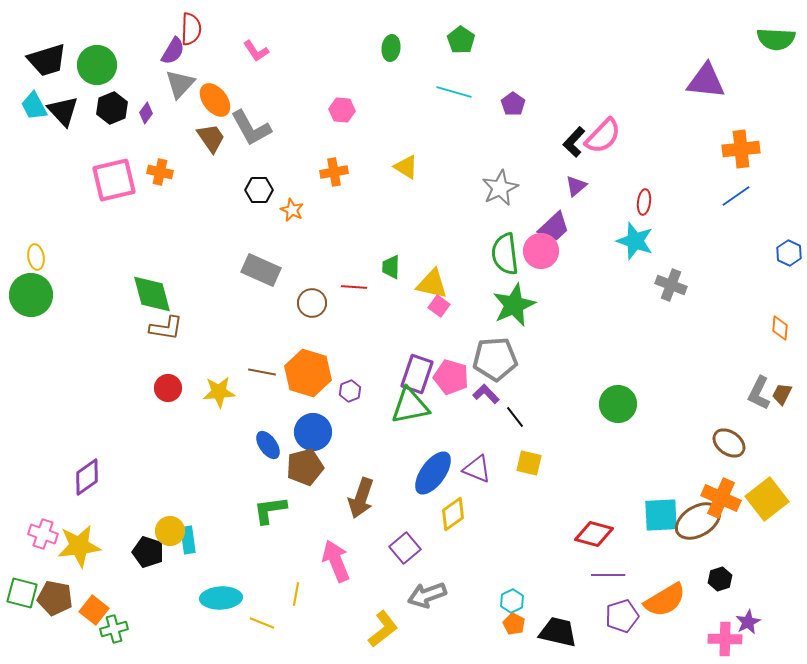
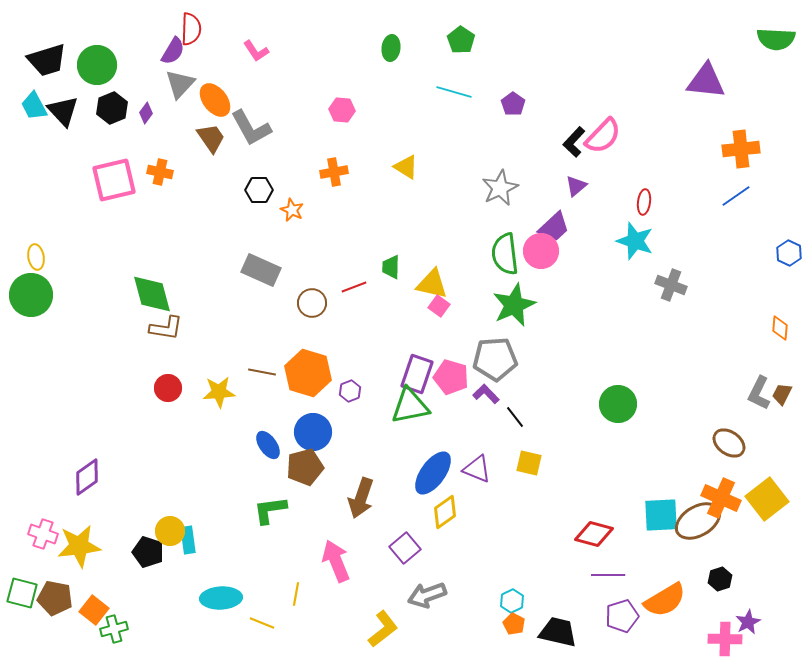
red line at (354, 287): rotated 25 degrees counterclockwise
yellow diamond at (453, 514): moved 8 px left, 2 px up
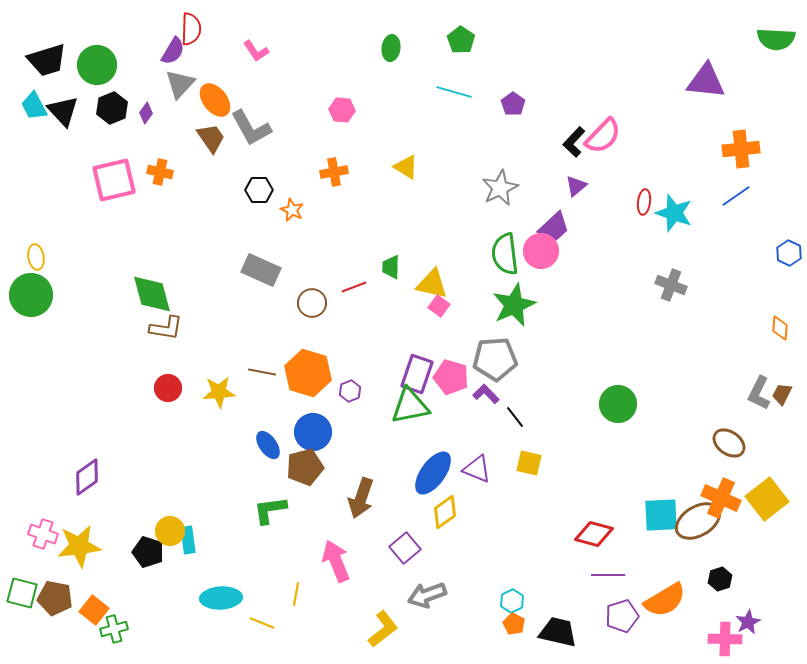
cyan star at (635, 241): moved 39 px right, 28 px up
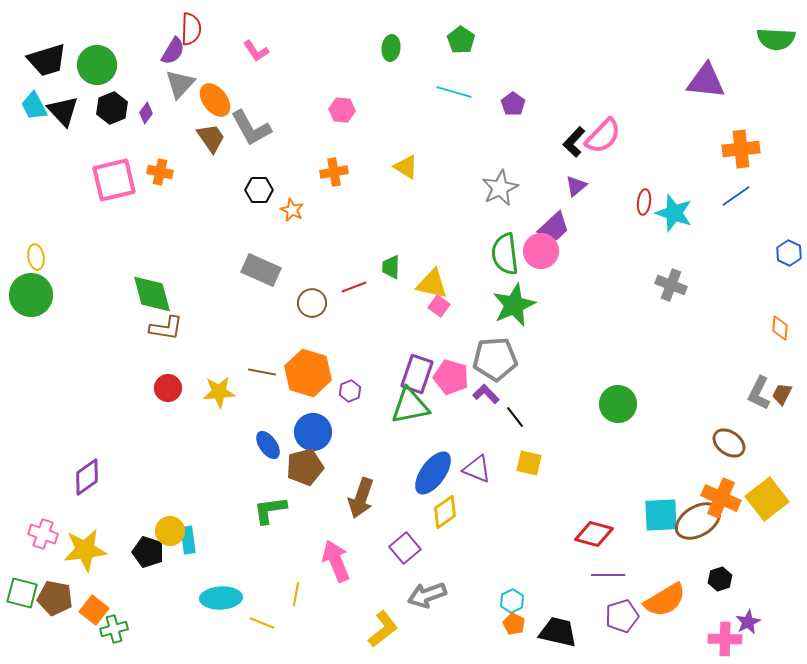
yellow star at (79, 546): moved 6 px right, 4 px down
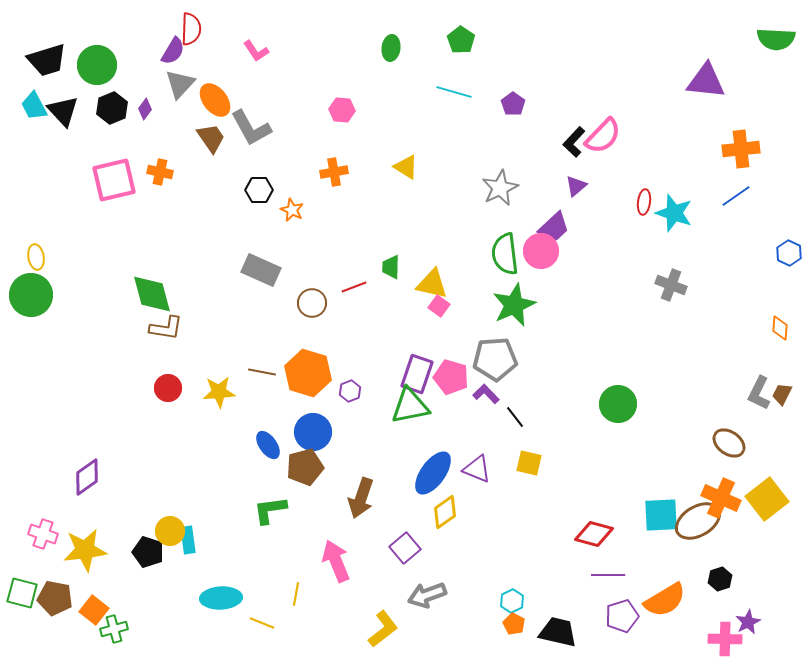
purple diamond at (146, 113): moved 1 px left, 4 px up
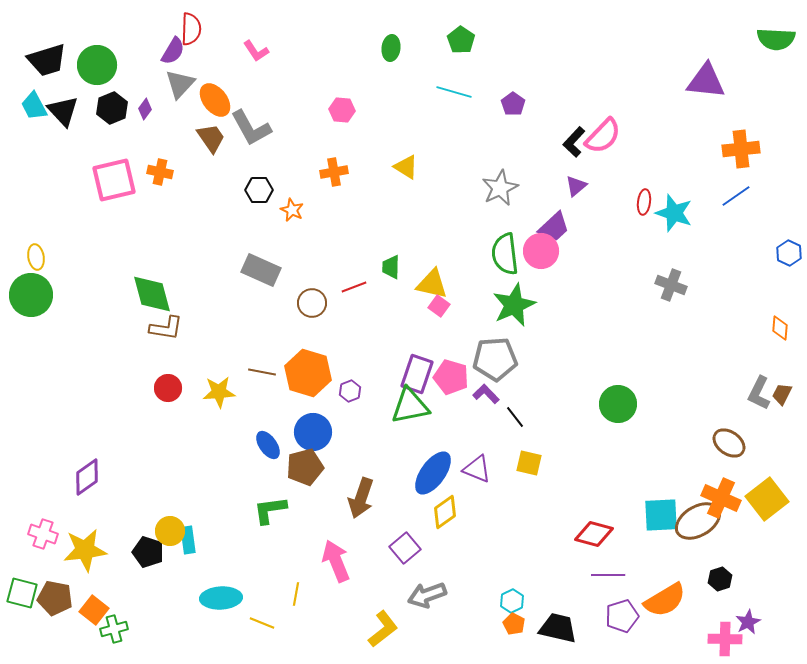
black trapezoid at (558, 632): moved 4 px up
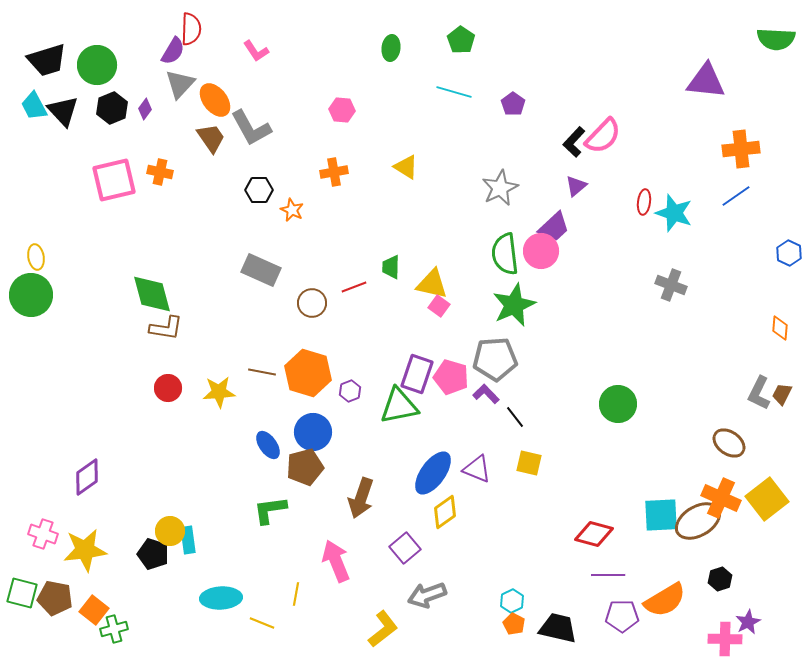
green triangle at (410, 406): moved 11 px left
black pentagon at (148, 552): moved 5 px right, 2 px down
purple pentagon at (622, 616): rotated 16 degrees clockwise
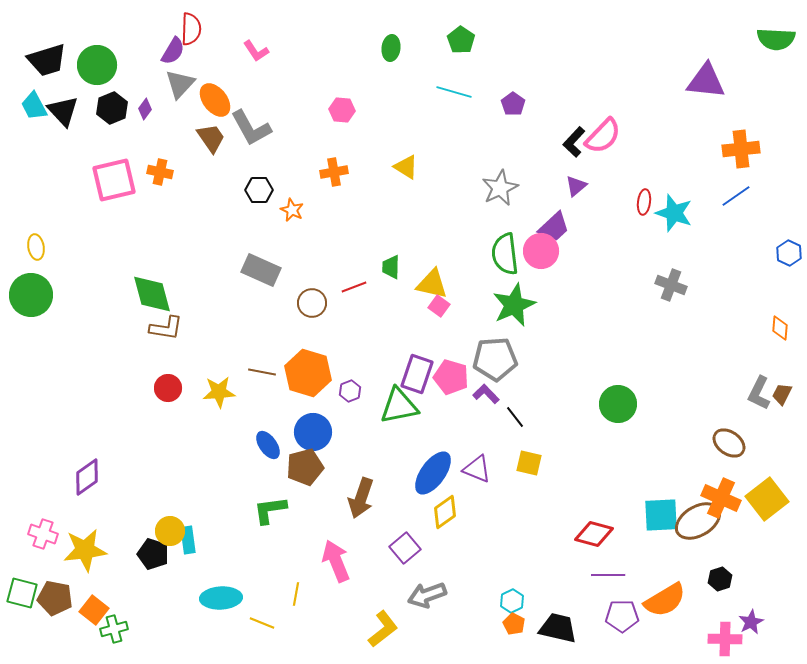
yellow ellipse at (36, 257): moved 10 px up
purple star at (748, 622): moved 3 px right
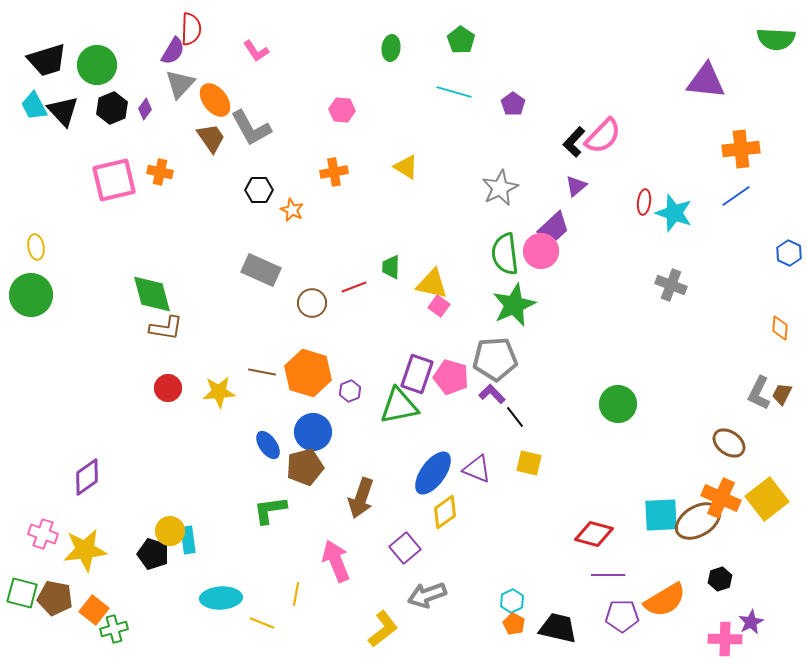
purple L-shape at (486, 394): moved 6 px right
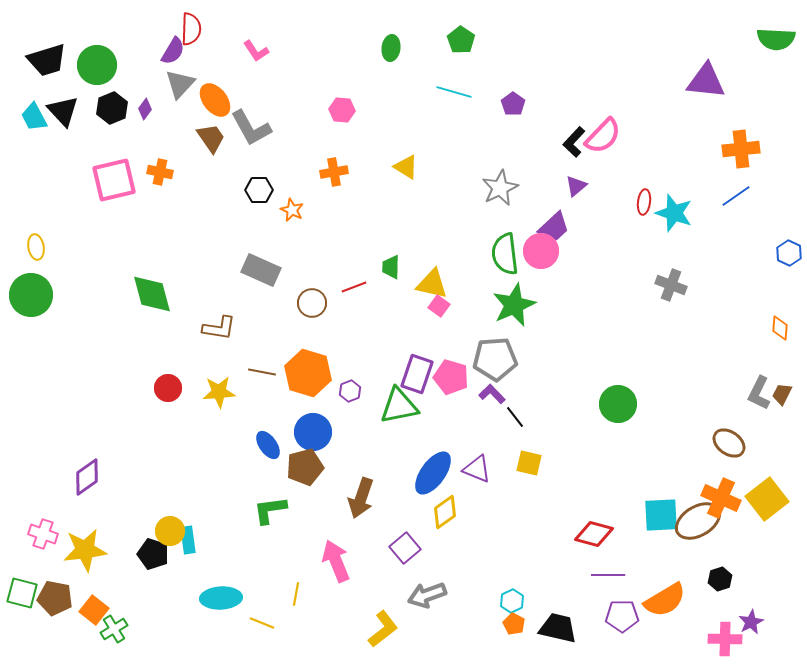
cyan trapezoid at (34, 106): moved 11 px down
brown L-shape at (166, 328): moved 53 px right
green cross at (114, 629): rotated 16 degrees counterclockwise
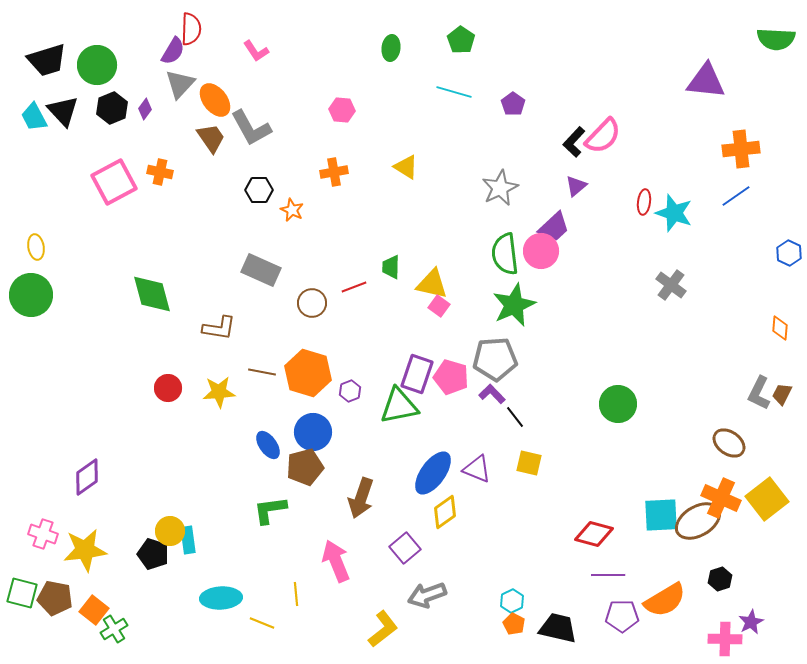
pink square at (114, 180): moved 2 px down; rotated 15 degrees counterclockwise
gray cross at (671, 285): rotated 16 degrees clockwise
yellow line at (296, 594): rotated 15 degrees counterclockwise
